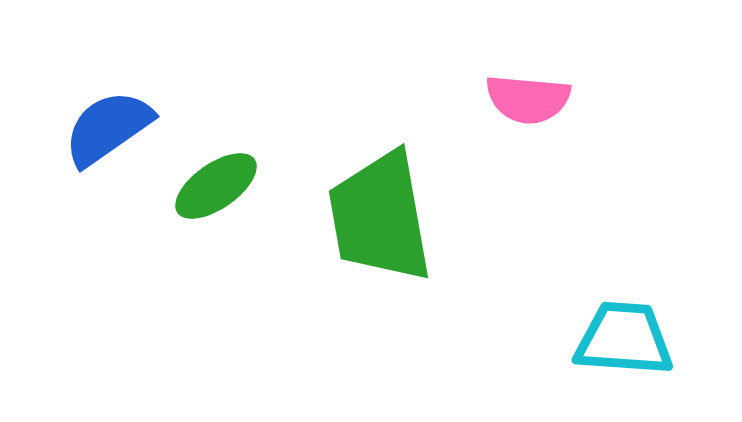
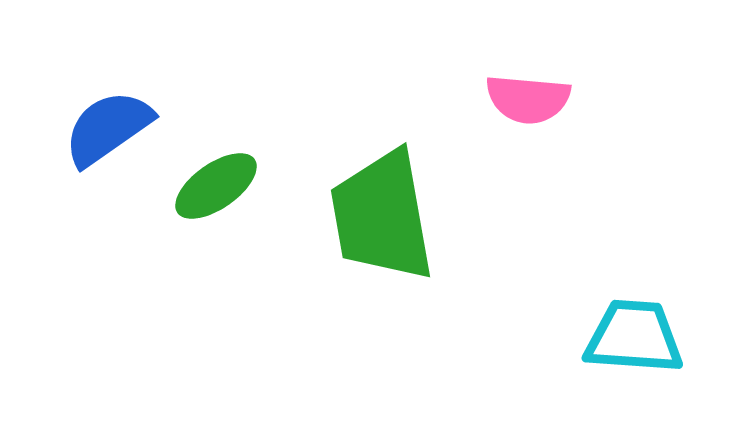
green trapezoid: moved 2 px right, 1 px up
cyan trapezoid: moved 10 px right, 2 px up
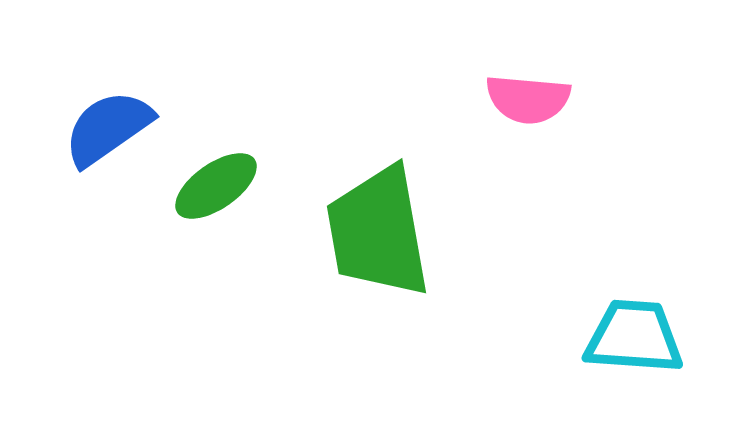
green trapezoid: moved 4 px left, 16 px down
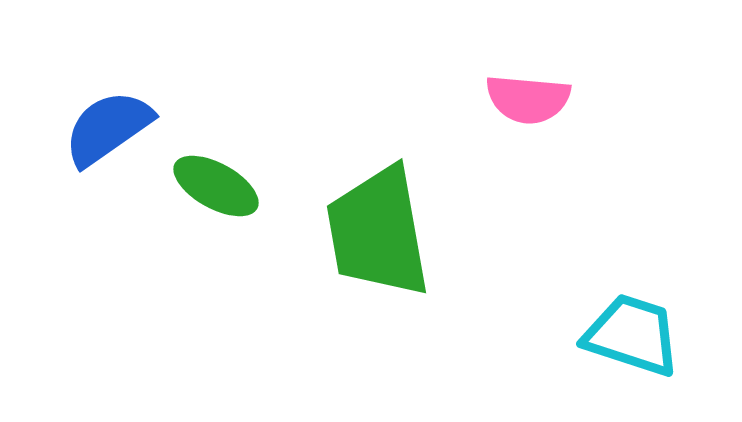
green ellipse: rotated 64 degrees clockwise
cyan trapezoid: moved 2 px left, 2 px up; rotated 14 degrees clockwise
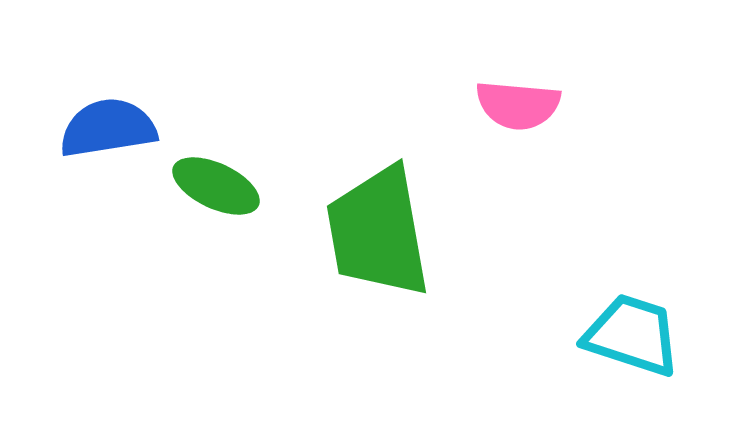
pink semicircle: moved 10 px left, 6 px down
blue semicircle: rotated 26 degrees clockwise
green ellipse: rotated 4 degrees counterclockwise
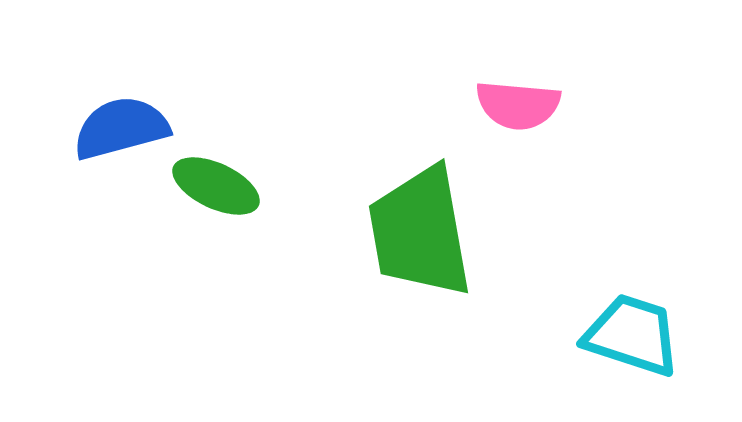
blue semicircle: moved 13 px right; rotated 6 degrees counterclockwise
green trapezoid: moved 42 px right
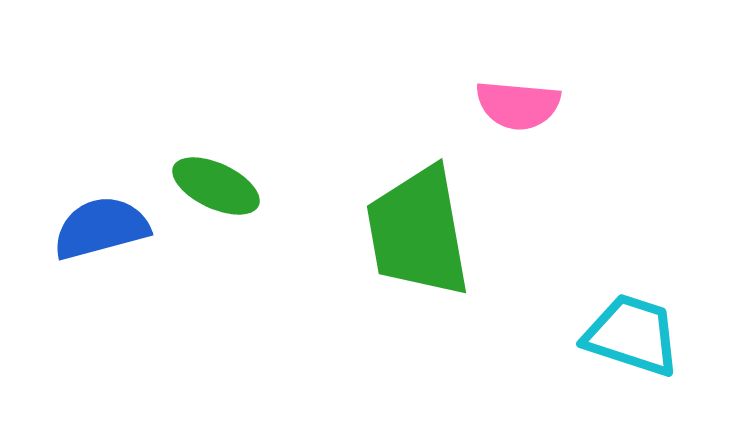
blue semicircle: moved 20 px left, 100 px down
green trapezoid: moved 2 px left
